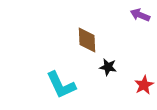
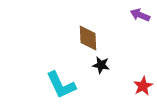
brown diamond: moved 1 px right, 2 px up
black star: moved 7 px left, 2 px up
red star: moved 1 px left, 1 px down
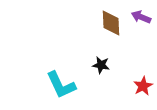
purple arrow: moved 1 px right, 2 px down
brown diamond: moved 23 px right, 15 px up
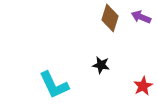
brown diamond: moved 1 px left, 5 px up; rotated 20 degrees clockwise
cyan L-shape: moved 7 px left
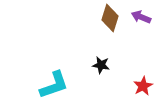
cyan L-shape: rotated 84 degrees counterclockwise
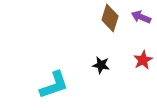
red star: moved 26 px up
